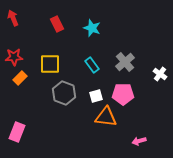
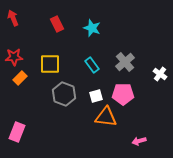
gray hexagon: moved 1 px down
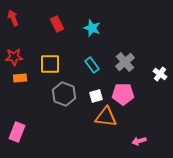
orange rectangle: rotated 40 degrees clockwise
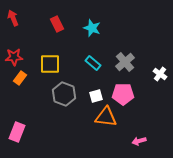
cyan rectangle: moved 1 px right, 2 px up; rotated 14 degrees counterclockwise
orange rectangle: rotated 48 degrees counterclockwise
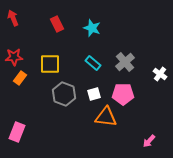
white square: moved 2 px left, 2 px up
pink arrow: moved 10 px right; rotated 32 degrees counterclockwise
